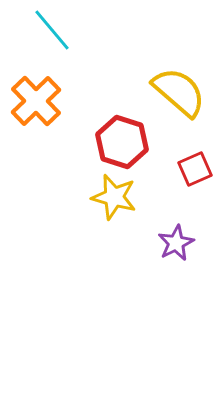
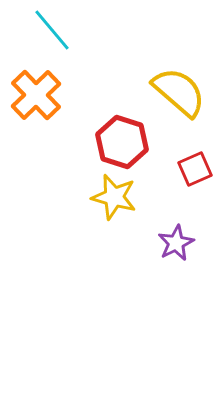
orange cross: moved 6 px up
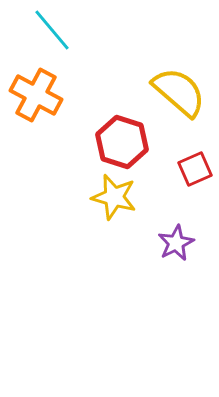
orange cross: rotated 18 degrees counterclockwise
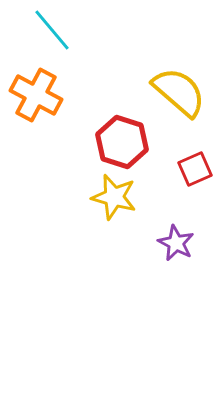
purple star: rotated 18 degrees counterclockwise
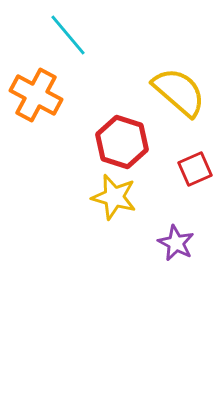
cyan line: moved 16 px right, 5 px down
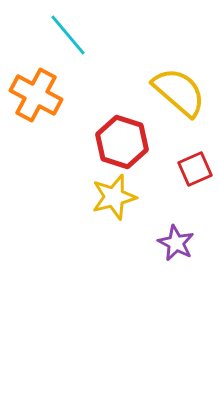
yellow star: rotated 30 degrees counterclockwise
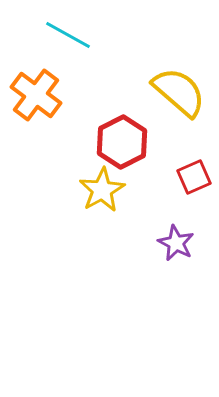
cyan line: rotated 21 degrees counterclockwise
orange cross: rotated 9 degrees clockwise
red hexagon: rotated 15 degrees clockwise
red square: moved 1 px left, 8 px down
yellow star: moved 12 px left, 7 px up; rotated 15 degrees counterclockwise
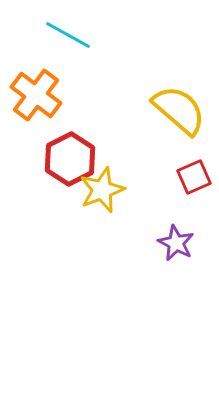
yellow semicircle: moved 18 px down
red hexagon: moved 52 px left, 17 px down
yellow star: rotated 9 degrees clockwise
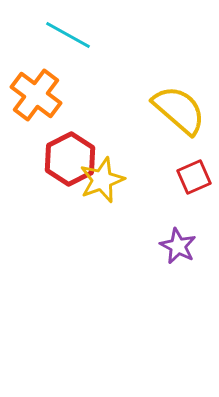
yellow star: moved 10 px up
purple star: moved 2 px right, 3 px down
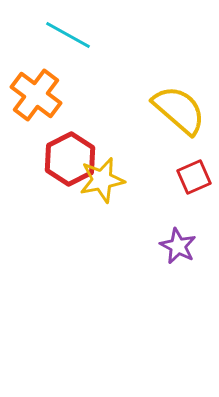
yellow star: rotated 9 degrees clockwise
